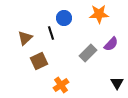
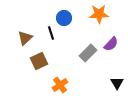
orange cross: moved 1 px left
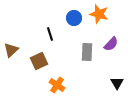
orange star: rotated 18 degrees clockwise
blue circle: moved 10 px right
black line: moved 1 px left, 1 px down
brown triangle: moved 14 px left, 12 px down
gray rectangle: moved 1 px left, 1 px up; rotated 42 degrees counterclockwise
orange cross: moved 3 px left; rotated 21 degrees counterclockwise
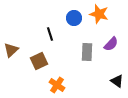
black triangle: moved 2 px up; rotated 24 degrees counterclockwise
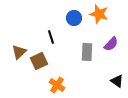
black line: moved 1 px right, 3 px down
brown triangle: moved 8 px right, 2 px down
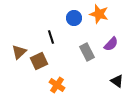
gray rectangle: rotated 30 degrees counterclockwise
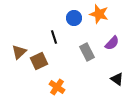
black line: moved 3 px right
purple semicircle: moved 1 px right, 1 px up
black triangle: moved 2 px up
orange cross: moved 2 px down
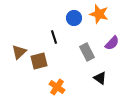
brown square: rotated 12 degrees clockwise
black triangle: moved 17 px left, 1 px up
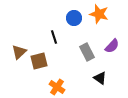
purple semicircle: moved 3 px down
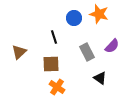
brown square: moved 12 px right, 3 px down; rotated 12 degrees clockwise
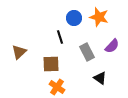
orange star: moved 3 px down
black line: moved 6 px right
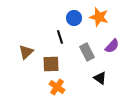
brown triangle: moved 7 px right
